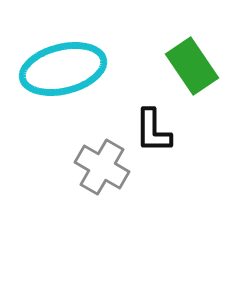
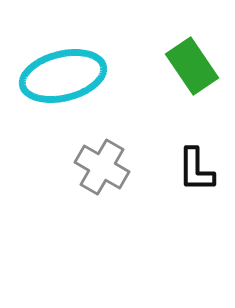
cyan ellipse: moved 7 px down
black L-shape: moved 43 px right, 39 px down
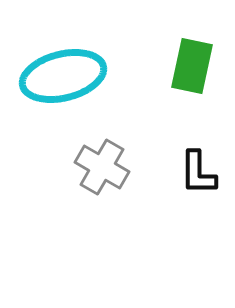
green rectangle: rotated 46 degrees clockwise
black L-shape: moved 2 px right, 3 px down
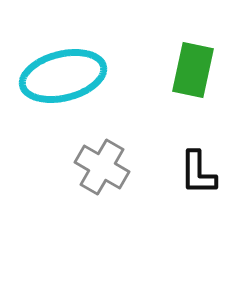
green rectangle: moved 1 px right, 4 px down
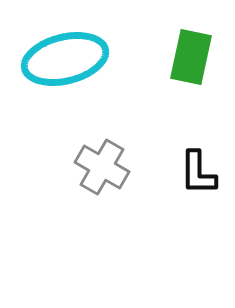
green rectangle: moved 2 px left, 13 px up
cyan ellipse: moved 2 px right, 17 px up
